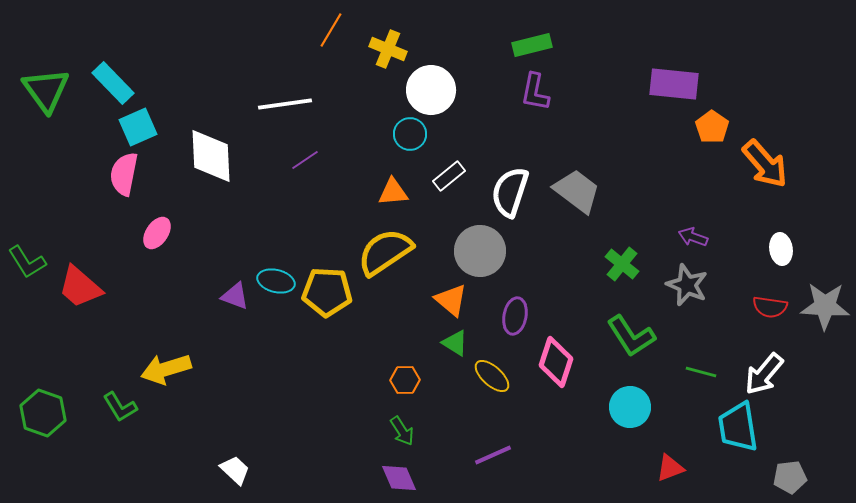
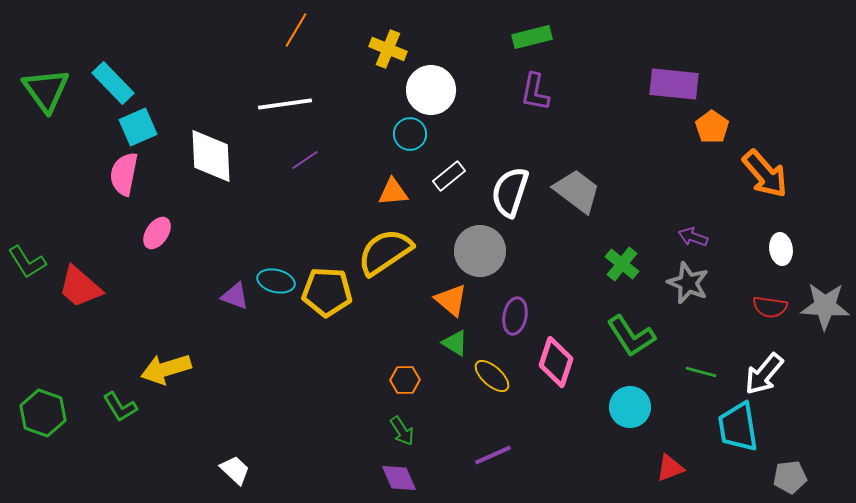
orange line at (331, 30): moved 35 px left
green rectangle at (532, 45): moved 8 px up
orange arrow at (765, 164): moved 10 px down
gray star at (687, 285): moved 1 px right, 2 px up
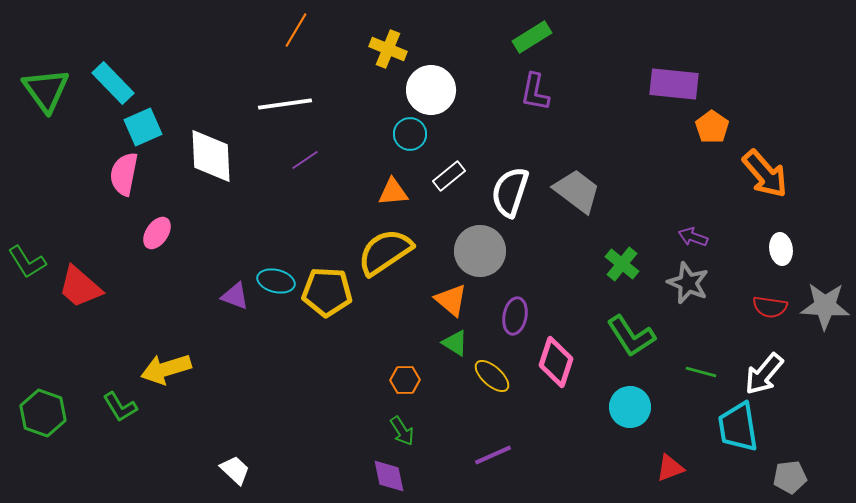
green rectangle at (532, 37): rotated 18 degrees counterclockwise
cyan square at (138, 127): moved 5 px right
purple diamond at (399, 478): moved 10 px left, 2 px up; rotated 12 degrees clockwise
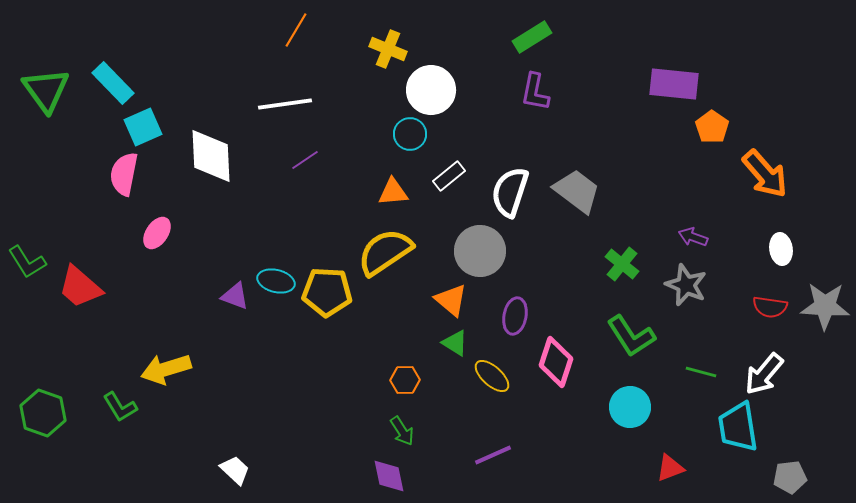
gray star at (688, 283): moved 2 px left, 2 px down
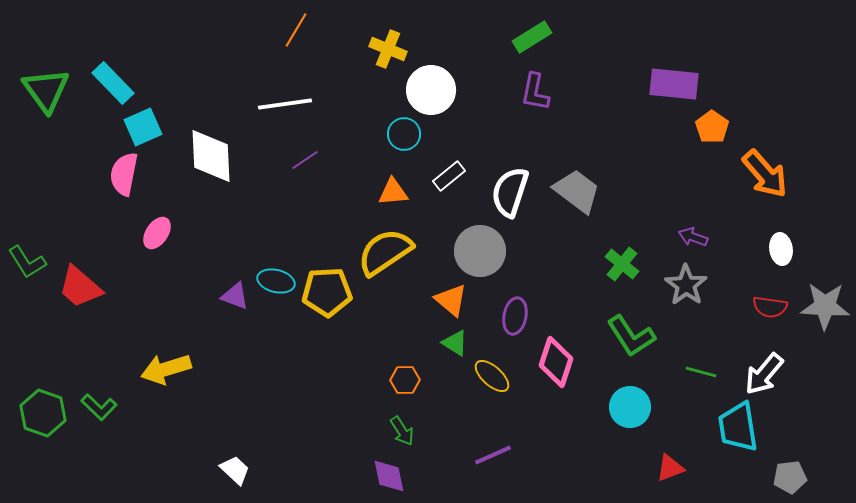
cyan circle at (410, 134): moved 6 px left
gray star at (686, 285): rotated 12 degrees clockwise
yellow pentagon at (327, 292): rotated 6 degrees counterclockwise
green L-shape at (120, 407): moved 21 px left; rotated 15 degrees counterclockwise
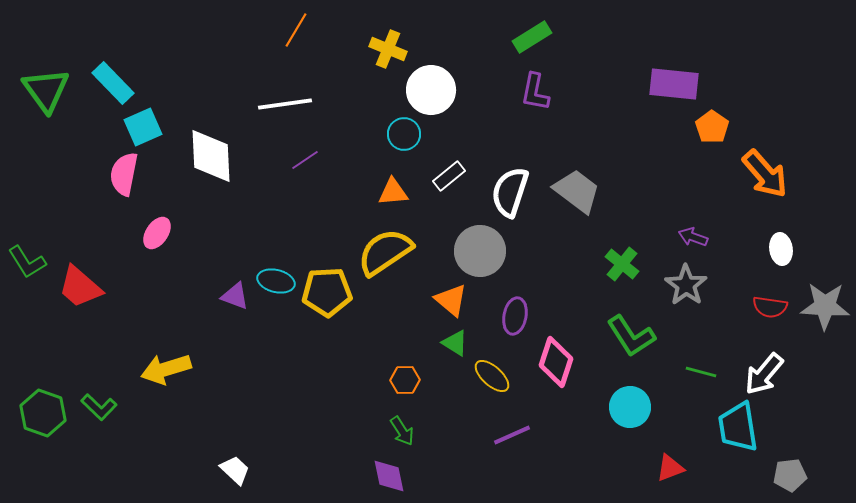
purple line at (493, 455): moved 19 px right, 20 px up
gray pentagon at (790, 477): moved 2 px up
